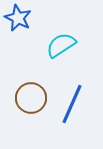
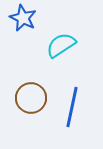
blue star: moved 5 px right
blue line: moved 3 px down; rotated 12 degrees counterclockwise
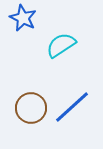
brown circle: moved 10 px down
blue line: rotated 36 degrees clockwise
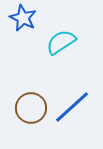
cyan semicircle: moved 3 px up
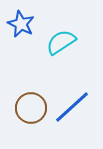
blue star: moved 2 px left, 6 px down
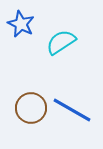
blue line: moved 3 px down; rotated 72 degrees clockwise
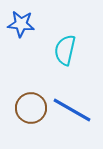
blue star: rotated 20 degrees counterclockwise
cyan semicircle: moved 4 px right, 8 px down; rotated 44 degrees counterclockwise
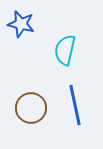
blue star: rotated 8 degrees clockwise
blue line: moved 3 px right, 5 px up; rotated 48 degrees clockwise
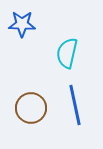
blue star: moved 1 px right; rotated 12 degrees counterclockwise
cyan semicircle: moved 2 px right, 3 px down
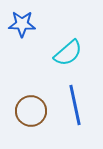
cyan semicircle: moved 1 px right; rotated 144 degrees counterclockwise
brown circle: moved 3 px down
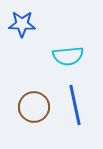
cyan semicircle: moved 3 px down; rotated 36 degrees clockwise
brown circle: moved 3 px right, 4 px up
